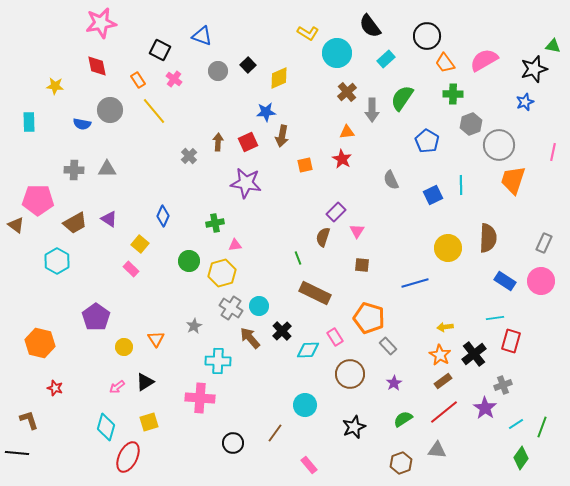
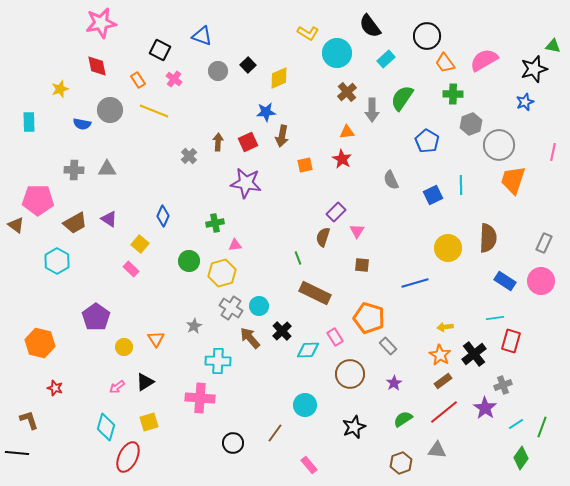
yellow star at (55, 86): moved 5 px right, 3 px down; rotated 24 degrees counterclockwise
yellow line at (154, 111): rotated 28 degrees counterclockwise
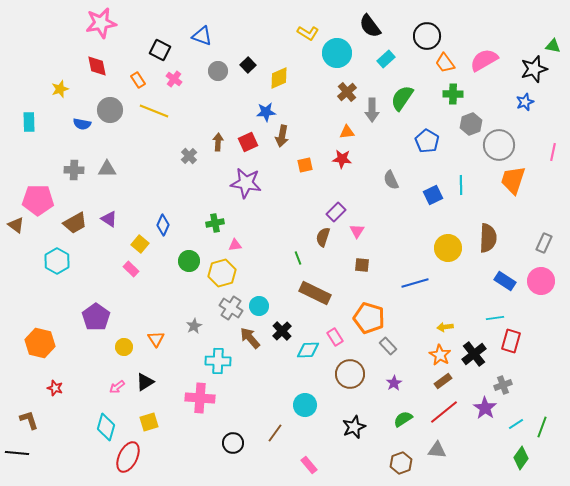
red star at (342, 159): rotated 24 degrees counterclockwise
blue diamond at (163, 216): moved 9 px down
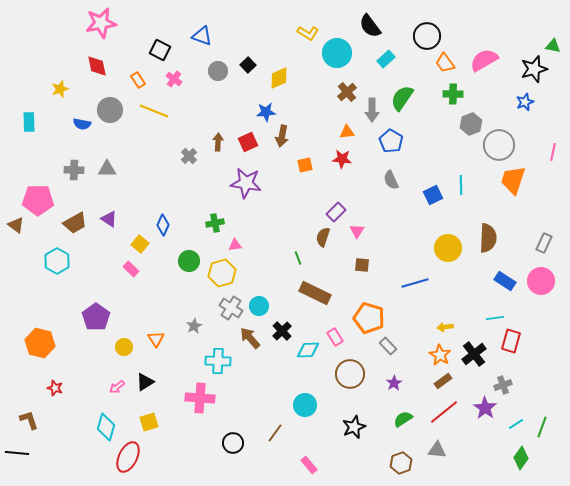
blue pentagon at (427, 141): moved 36 px left
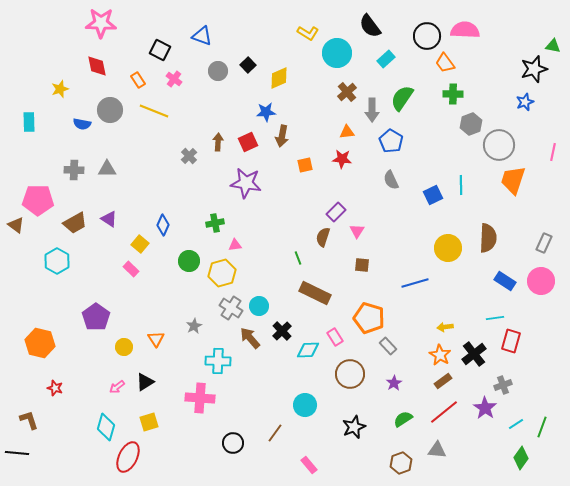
pink star at (101, 23): rotated 12 degrees clockwise
pink semicircle at (484, 60): moved 19 px left, 30 px up; rotated 32 degrees clockwise
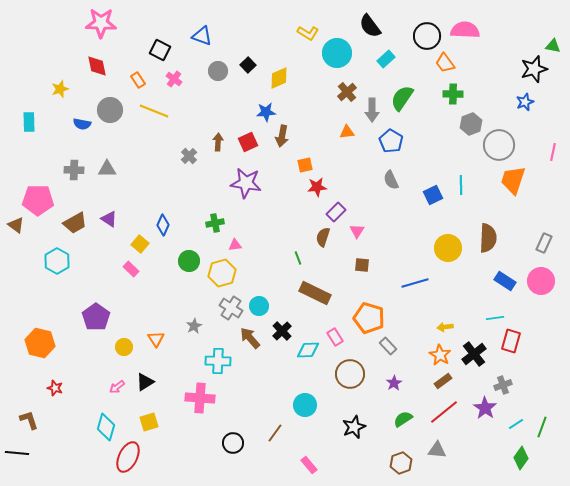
red star at (342, 159): moved 25 px left, 28 px down; rotated 12 degrees counterclockwise
